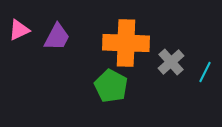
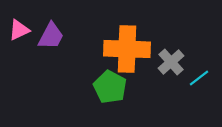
purple trapezoid: moved 6 px left, 1 px up
orange cross: moved 1 px right, 6 px down
cyan line: moved 6 px left, 6 px down; rotated 25 degrees clockwise
green pentagon: moved 1 px left, 1 px down
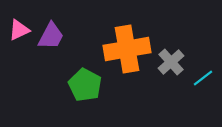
orange cross: rotated 12 degrees counterclockwise
cyan line: moved 4 px right
green pentagon: moved 25 px left, 2 px up
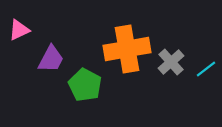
purple trapezoid: moved 23 px down
cyan line: moved 3 px right, 9 px up
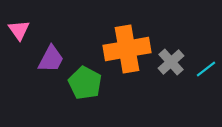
pink triangle: rotated 40 degrees counterclockwise
green pentagon: moved 2 px up
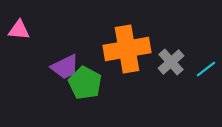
pink triangle: rotated 50 degrees counterclockwise
purple trapezoid: moved 14 px right, 8 px down; rotated 36 degrees clockwise
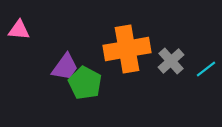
gray cross: moved 1 px up
purple trapezoid: rotated 28 degrees counterclockwise
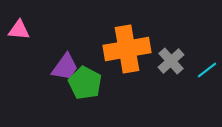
cyan line: moved 1 px right, 1 px down
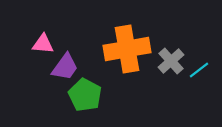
pink triangle: moved 24 px right, 14 px down
cyan line: moved 8 px left
green pentagon: moved 12 px down
